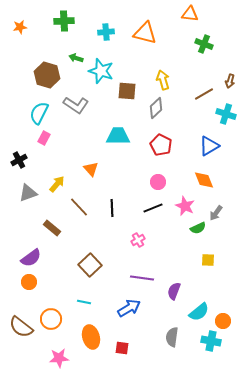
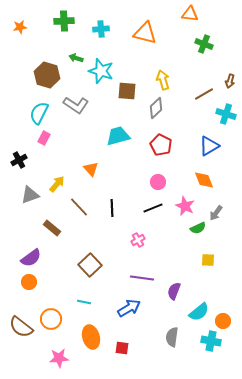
cyan cross at (106, 32): moved 5 px left, 3 px up
cyan trapezoid at (118, 136): rotated 15 degrees counterclockwise
gray triangle at (28, 193): moved 2 px right, 2 px down
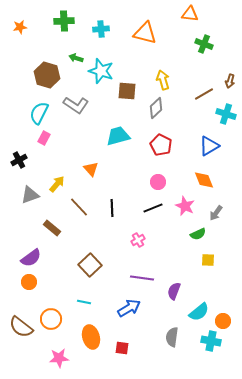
green semicircle at (198, 228): moved 6 px down
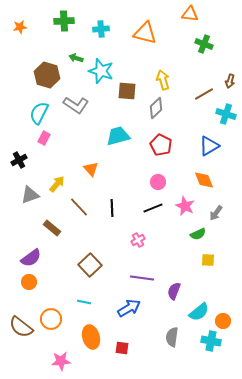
pink star at (59, 358): moved 2 px right, 3 px down
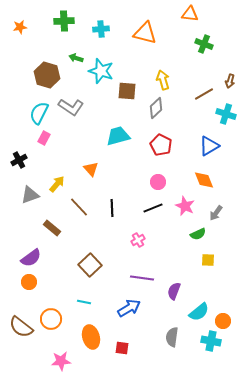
gray L-shape at (76, 105): moved 5 px left, 2 px down
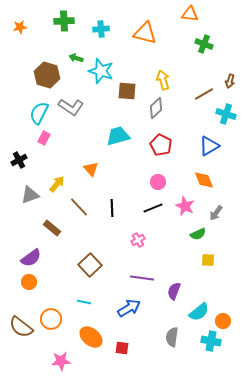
orange ellipse at (91, 337): rotated 35 degrees counterclockwise
